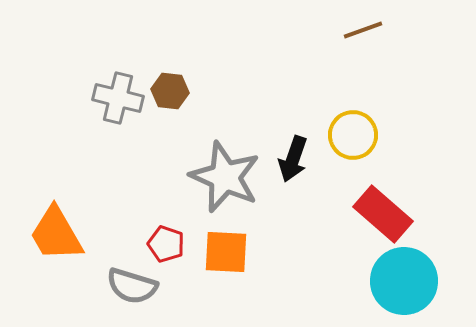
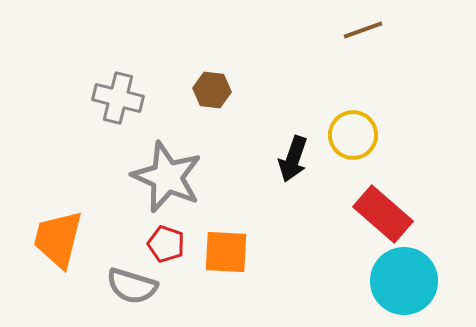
brown hexagon: moved 42 px right, 1 px up
gray star: moved 58 px left
orange trapezoid: moved 2 px right, 5 px down; rotated 44 degrees clockwise
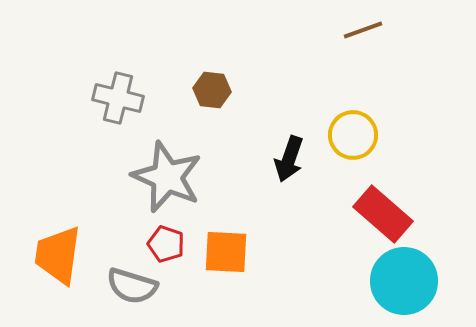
black arrow: moved 4 px left
orange trapezoid: moved 16 px down; rotated 6 degrees counterclockwise
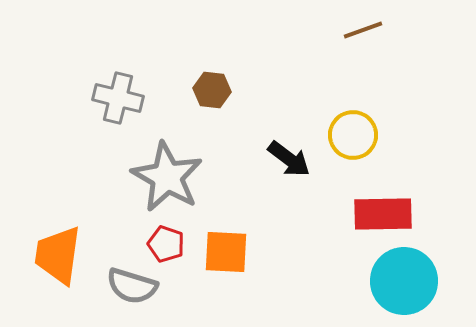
black arrow: rotated 72 degrees counterclockwise
gray star: rotated 6 degrees clockwise
red rectangle: rotated 42 degrees counterclockwise
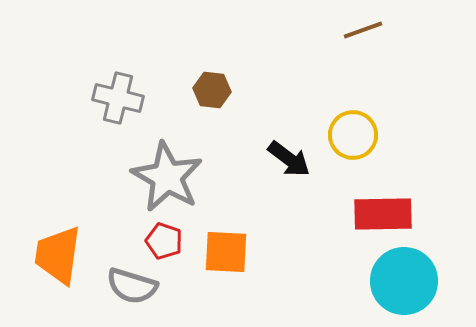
red pentagon: moved 2 px left, 3 px up
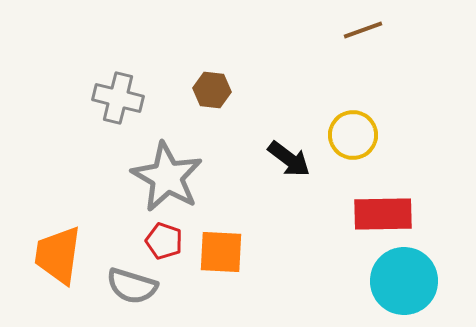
orange square: moved 5 px left
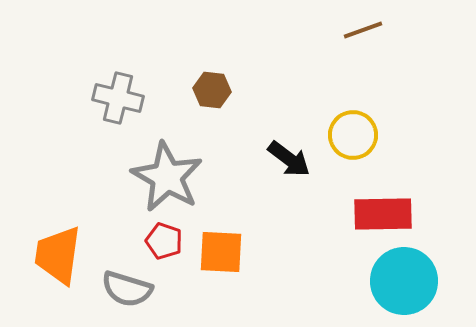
gray semicircle: moved 5 px left, 3 px down
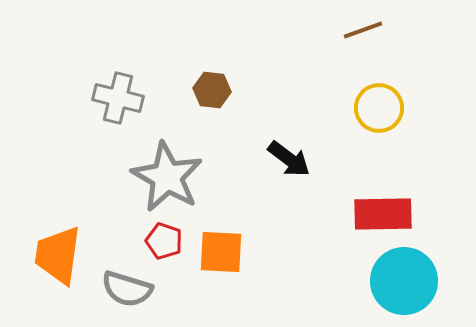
yellow circle: moved 26 px right, 27 px up
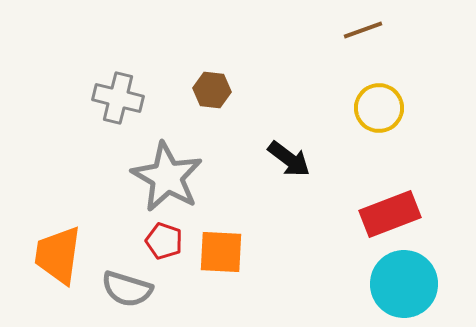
red rectangle: moved 7 px right; rotated 20 degrees counterclockwise
cyan circle: moved 3 px down
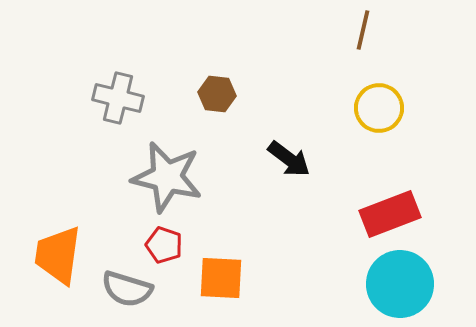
brown line: rotated 57 degrees counterclockwise
brown hexagon: moved 5 px right, 4 px down
gray star: rotated 16 degrees counterclockwise
red pentagon: moved 4 px down
orange square: moved 26 px down
cyan circle: moved 4 px left
